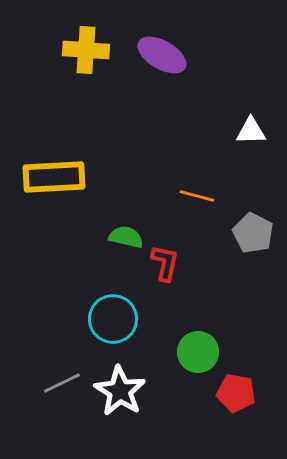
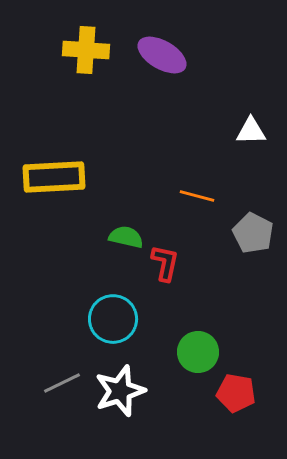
white star: rotated 21 degrees clockwise
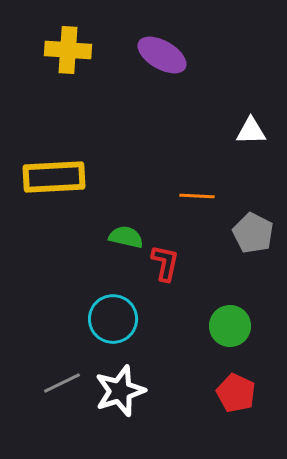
yellow cross: moved 18 px left
orange line: rotated 12 degrees counterclockwise
green circle: moved 32 px right, 26 px up
red pentagon: rotated 15 degrees clockwise
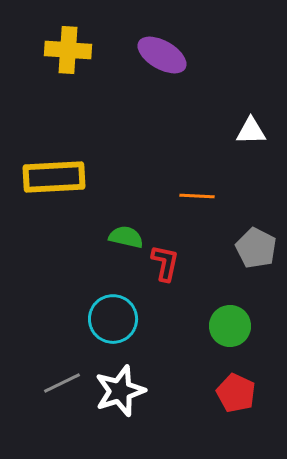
gray pentagon: moved 3 px right, 15 px down
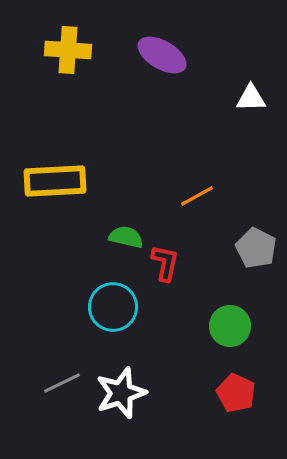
white triangle: moved 33 px up
yellow rectangle: moved 1 px right, 4 px down
orange line: rotated 32 degrees counterclockwise
cyan circle: moved 12 px up
white star: moved 1 px right, 2 px down
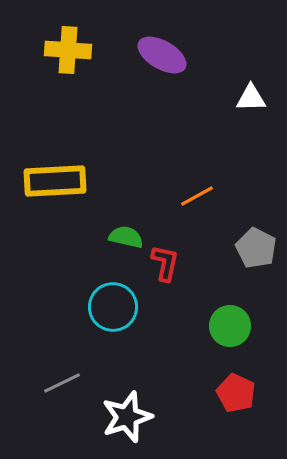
white star: moved 6 px right, 24 px down
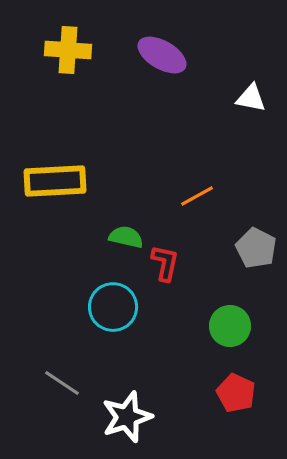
white triangle: rotated 12 degrees clockwise
gray line: rotated 60 degrees clockwise
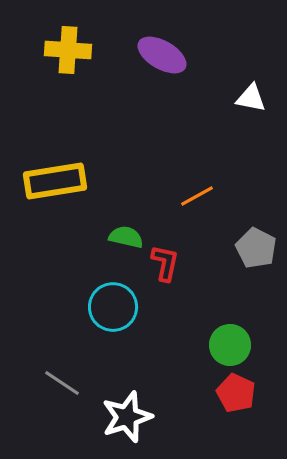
yellow rectangle: rotated 6 degrees counterclockwise
green circle: moved 19 px down
